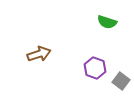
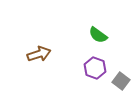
green semicircle: moved 9 px left, 13 px down; rotated 18 degrees clockwise
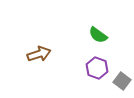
purple hexagon: moved 2 px right
gray square: moved 1 px right
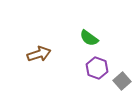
green semicircle: moved 9 px left, 3 px down
gray square: rotated 12 degrees clockwise
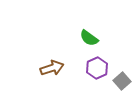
brown arrow: moved 13 px right, 14 px down
purple hexagon: rotated 15 degrees clockwise
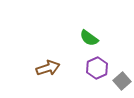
brown arrow: moved 4 px left
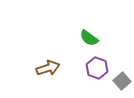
purple hexagon: rotated 15 degrees counterclockwise
